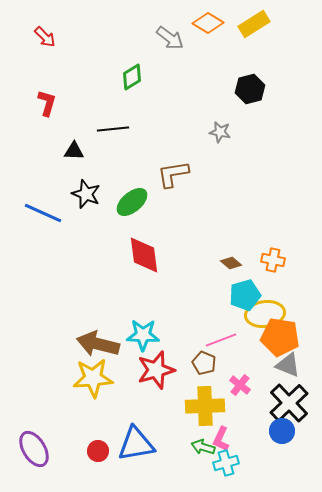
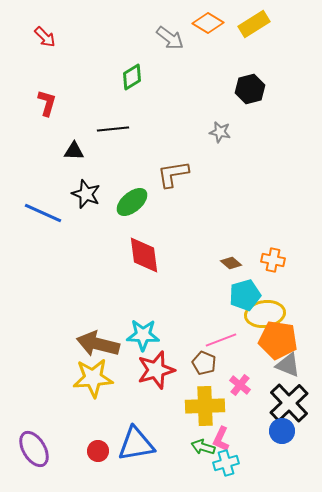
orange pentagon: moved 2 px left, 3 px down
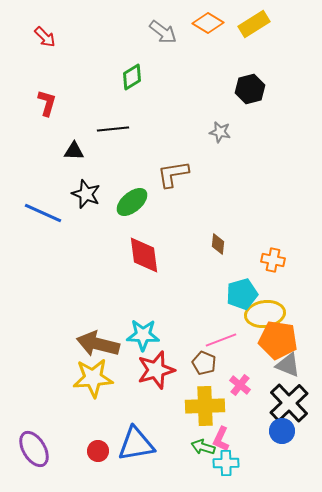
gray arrow: moved 7 px left, 6 px up
brown diamond: moved 13 px left, 19 px up; rotated 55 degrees clockwise
cyan pentagon: moved 3 px left, 1 px up
cyan cross: rotated 15 degrees clockwise
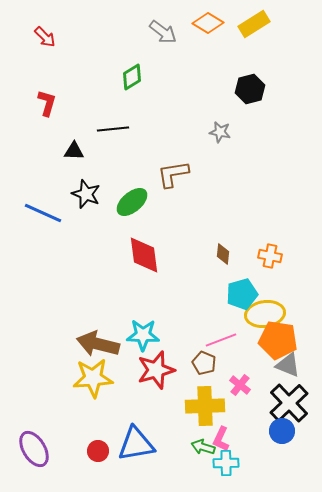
brown diamond: moved 5 px right, 10 px down
orange cross: moved 3 px left, 4 px up
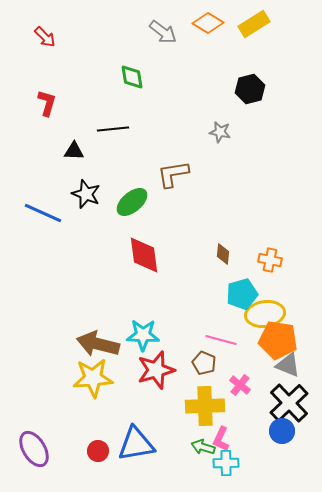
green diamond: rotated 68 degrees counterclockwise
orange cross: moved 4 px down
pink line: rotated 36 degrees clockwise
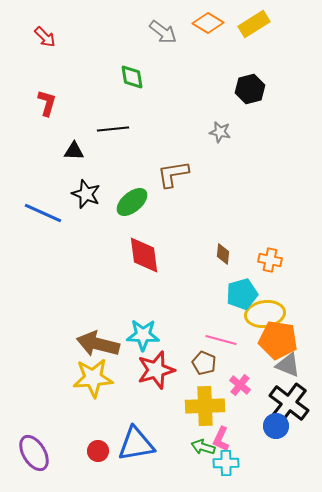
black cross: rotated 9 degrees counterclockwise
blue circle: moved 6 px left, 5 px up
purple ellipse: moved 4 px down
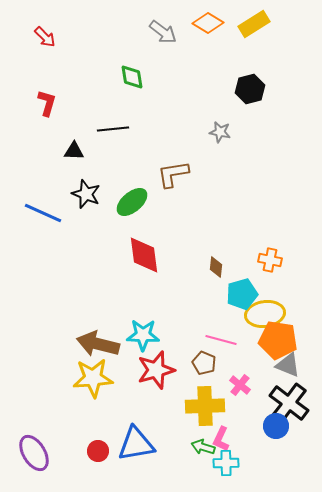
brown diamond: moved 7 px left, 13 px down
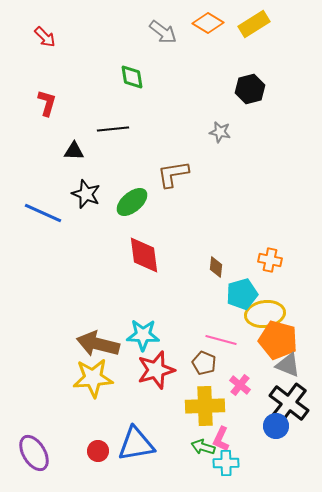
orange pentagon: rotated 6 degrees clockwise
